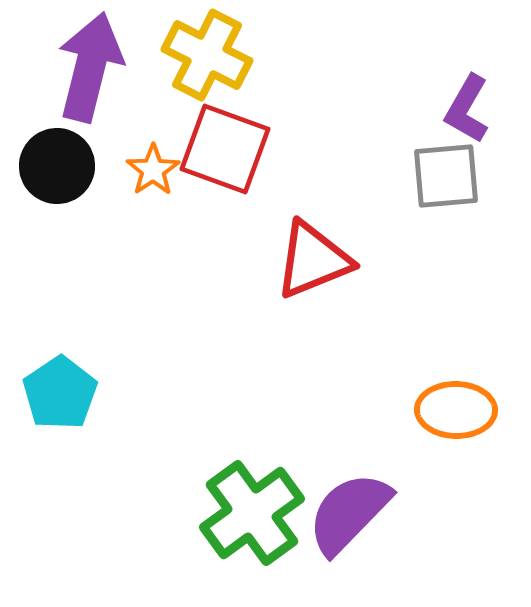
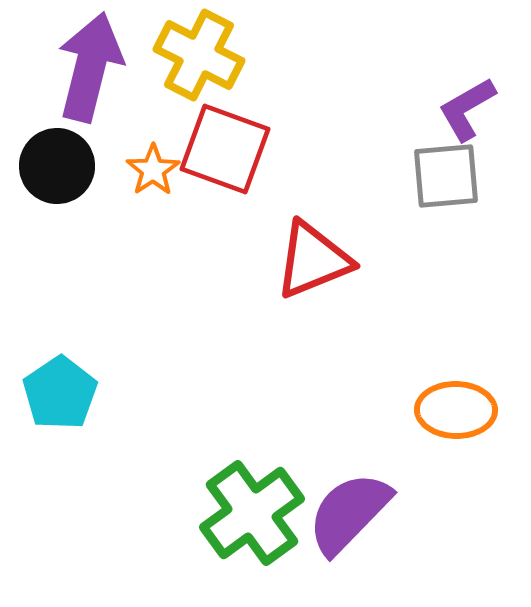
yellow cross: moved 8 px left
purple L-shape: rotated 30 degrees clockwise
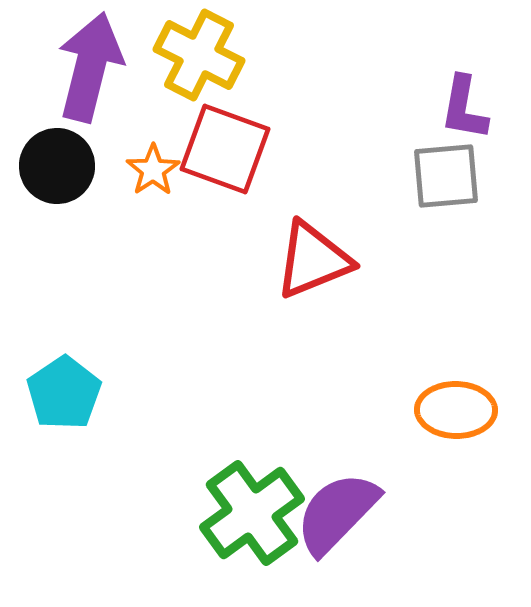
purple L-shape: moved 3 px left, 1 px up; rotated 50 degrees counterclockwise
cyan pentagon: moved 4 px right
purple semicircle: moved 12 px left
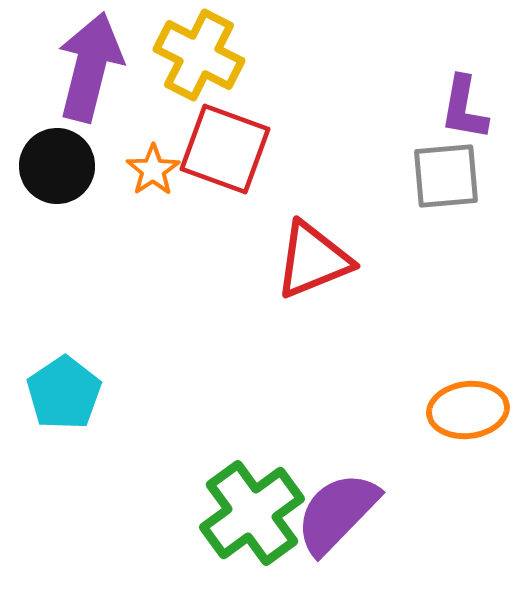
orange ellipse: moved 12 px right; rotated 8 degrees counterclockwise
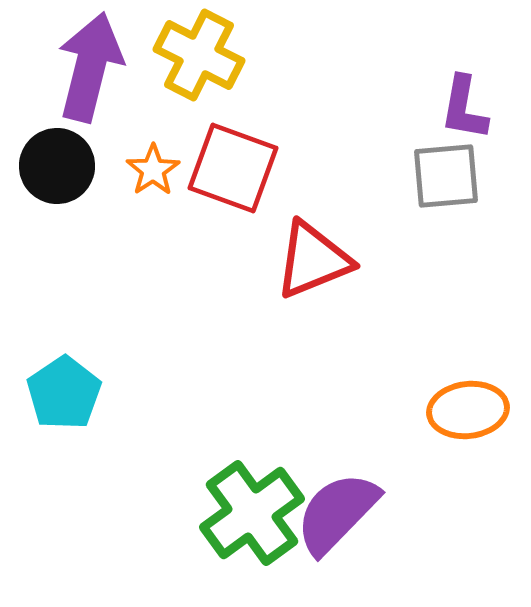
red square: moved 8 px right, 19 px down
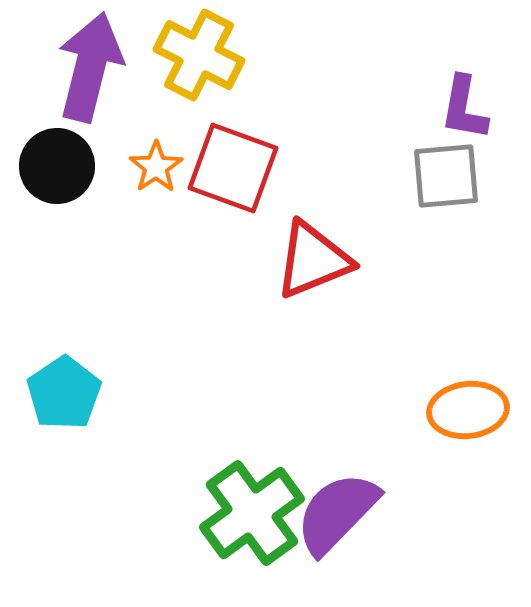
orange star: moved 3 px right, 3 px up
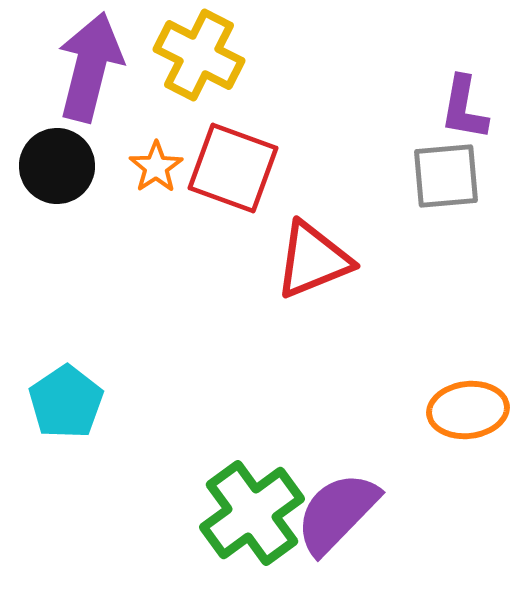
cyan pentagon: moved 2 px right, 9 px down
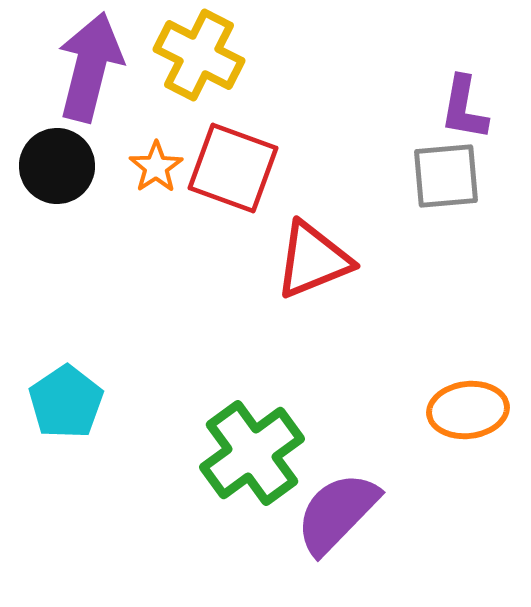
green cross: moved 60 px up
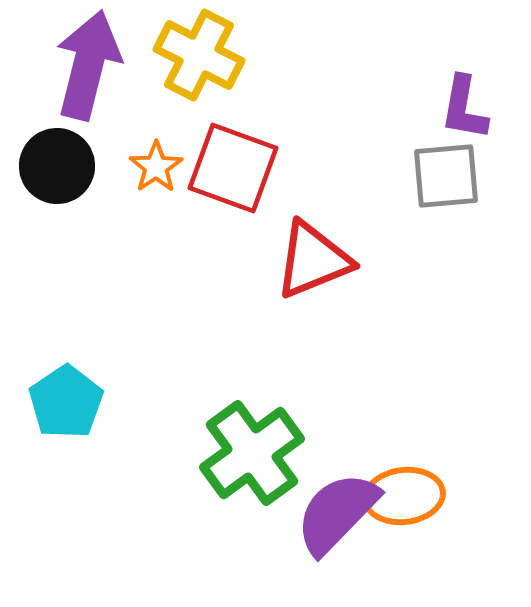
purple arrow: moved 2 px left, 2 px up
orange ellipse: moved 64 px left, 86 px down
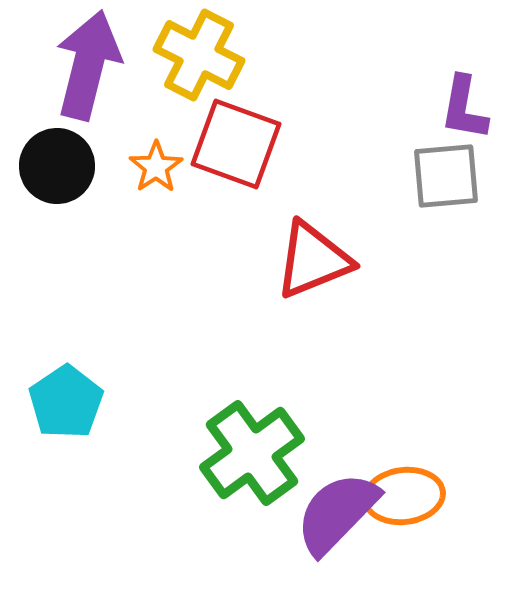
red square: moved 3 px right, 24 px up
